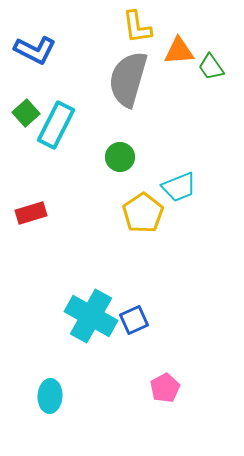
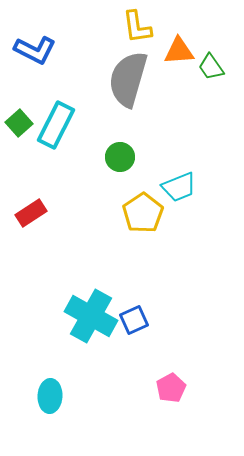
green square: moved 7 px left, 10 px down
red rectangle: rotated 16 degrees counterclockwise
pink pentagon: moved 6 px right
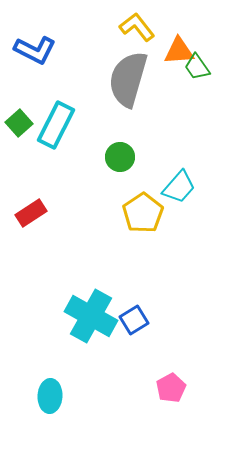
yellow L-shape: rotated 150 degrees clockwise
green trapezoid: moved 14 px left
cyan trapezoid: rotated 27 degrees counterclockwise
blue square: rotated 8 degrees counterclockwise
